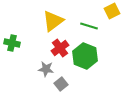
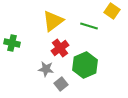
yellow square: rotated 28 degrees counterclockwise
green hexagon: moved 9 px down; rotated 15 degrees clockwise
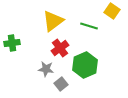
green cross: rotated 21 degrees counterclockwise
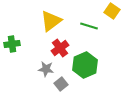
yellow triangle: moved 2 px left
green cross: moved 1 px down
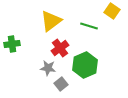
gray star: moved 2 px right, 1 px up
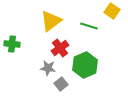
green cross: rotated 14 degrees clockwise
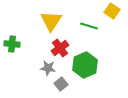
yellow triangle: rotated 20 degrees counterclockwise
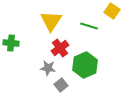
green cross: moved 1 px left, 1 px up
gray square: moved 1 px down
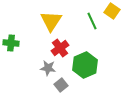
green line: moved 3 px right, 5 px up; rotated 48 degrees clockwise
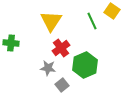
red cross: moved 1 px right
gray square: moved 1 px right
